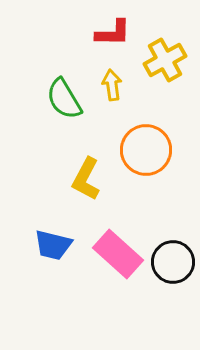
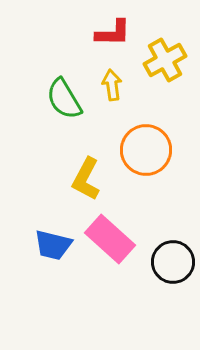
pink rectangle: moved 8 px left, 15 px up
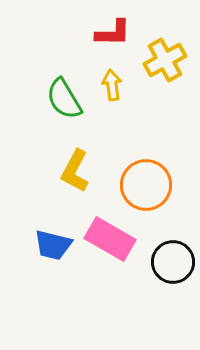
orange circle: moved 35 px down
yellow L-shape: moved 11 px left, 8 px up
pink rectangle: rotated 12 degrees counterclockwise
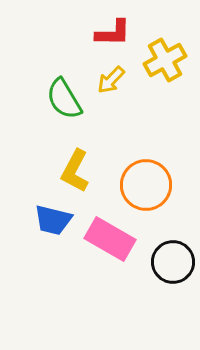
yellow arrow: moved 1 px left, 5 px up; rotated 128 degrees counterclockwise
blue trapezoid: moved 25 px up
